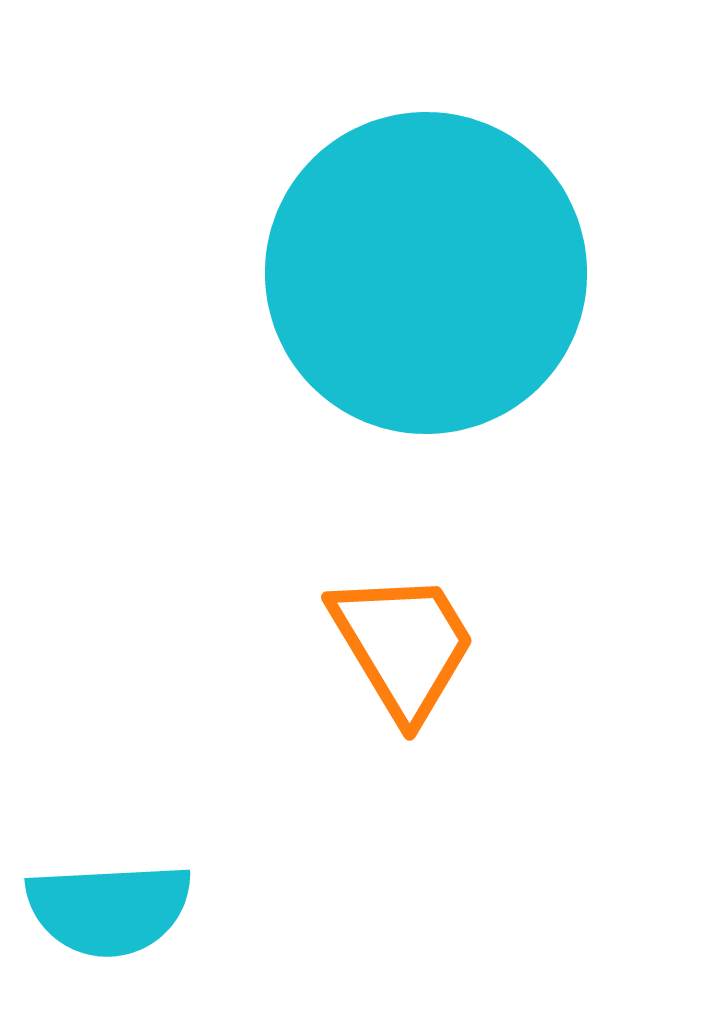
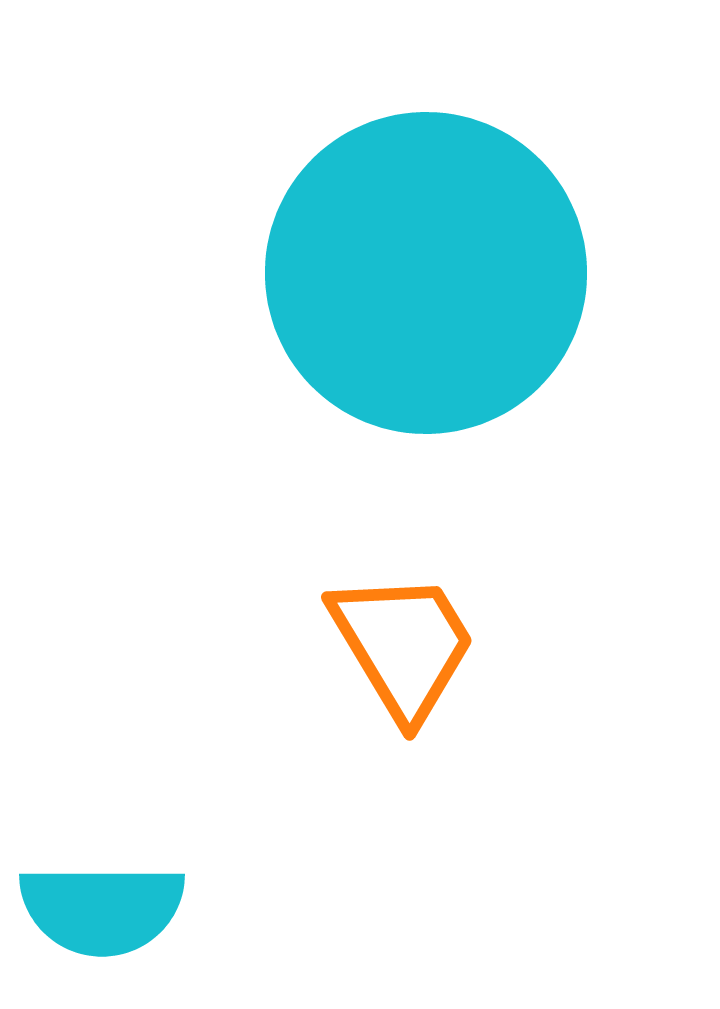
cyan semicircle: moved 7 px left; rotated 3 degrees clockwise
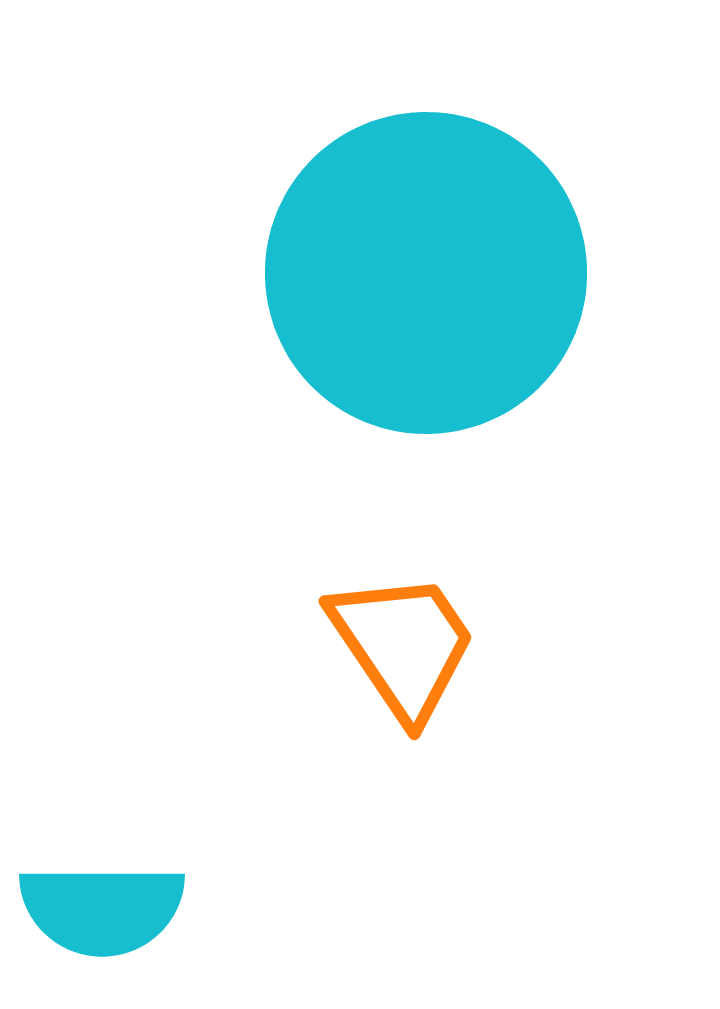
orange trapezoid: rotated 3 degrees counterclockwise
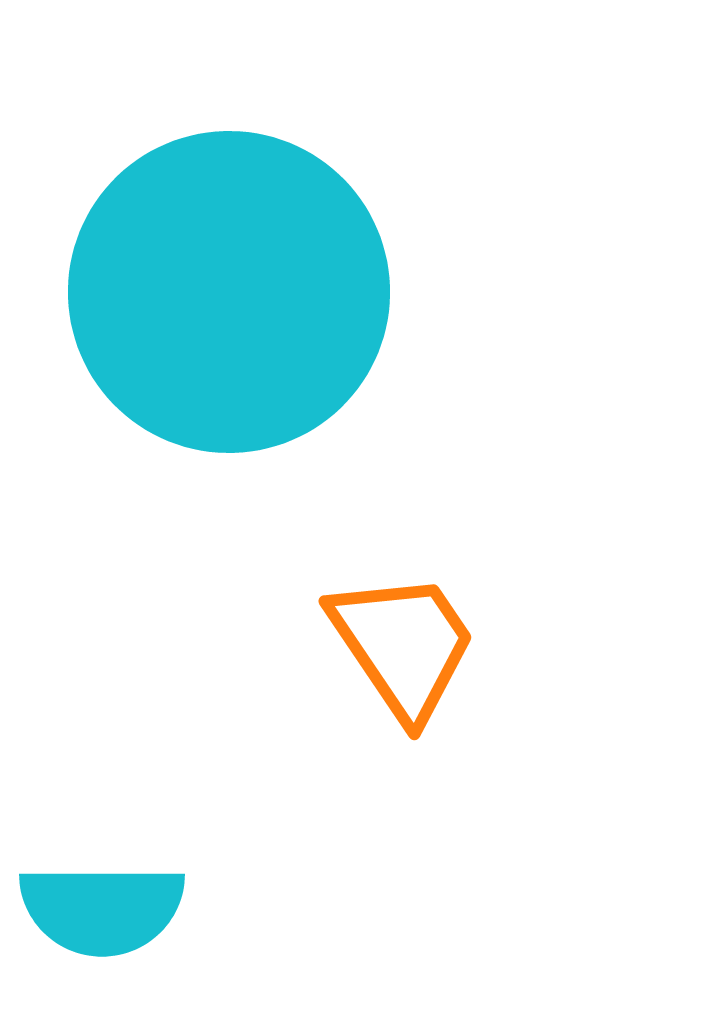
cyan circle: moved 197 px left, 19 px down
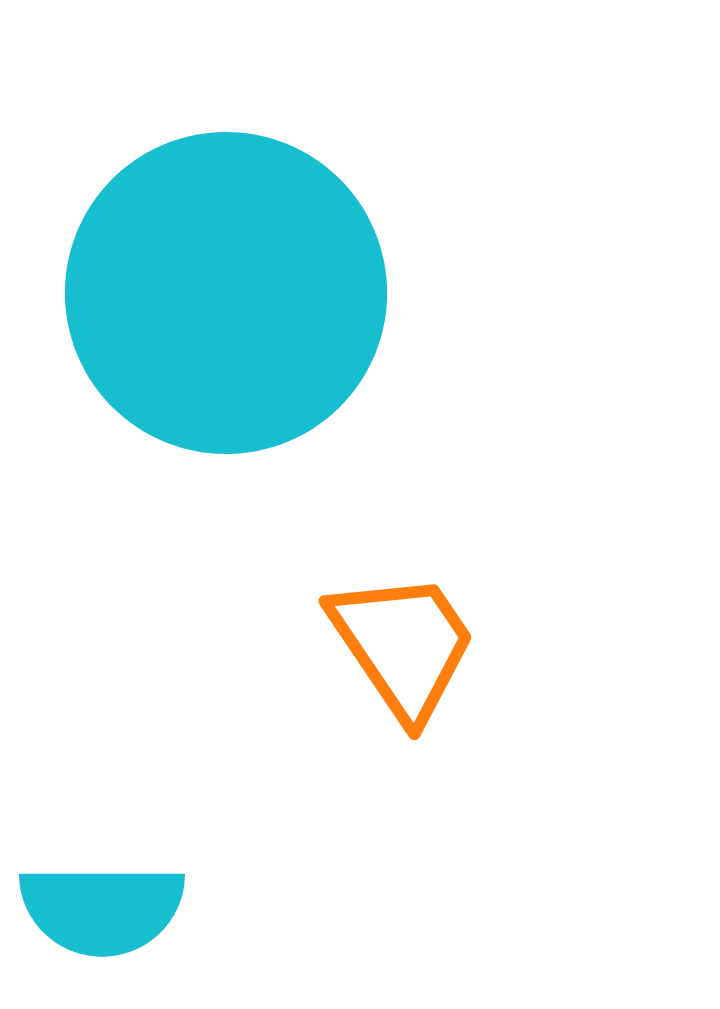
cyan circle: moved 3 px left, 1 px down
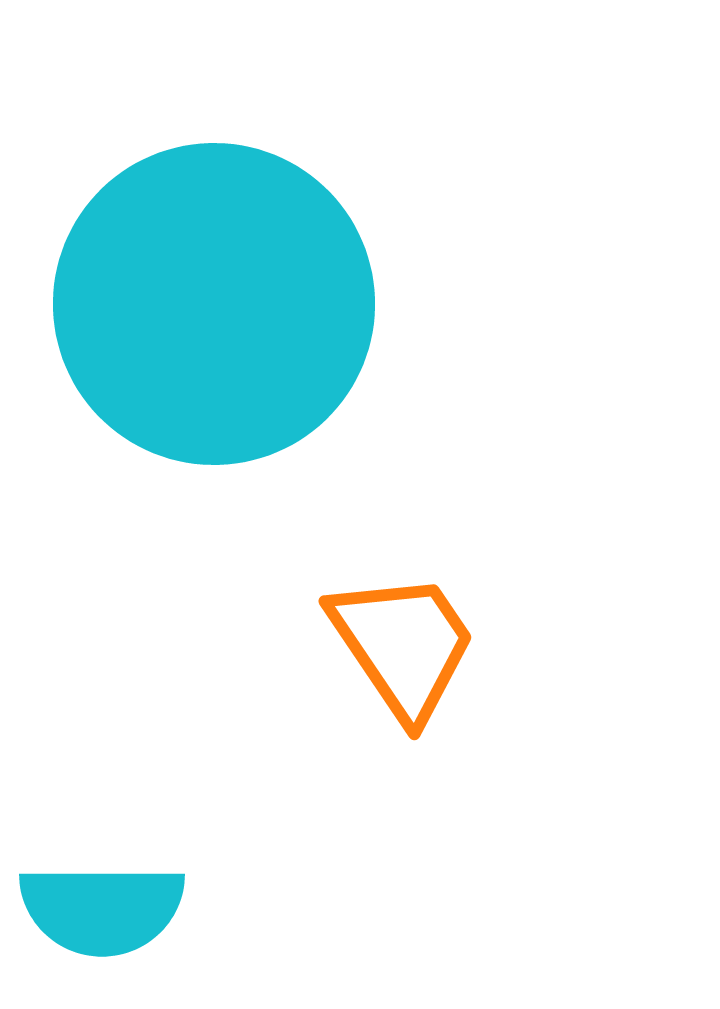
cyan circle: moved 12 px left, 11 px down
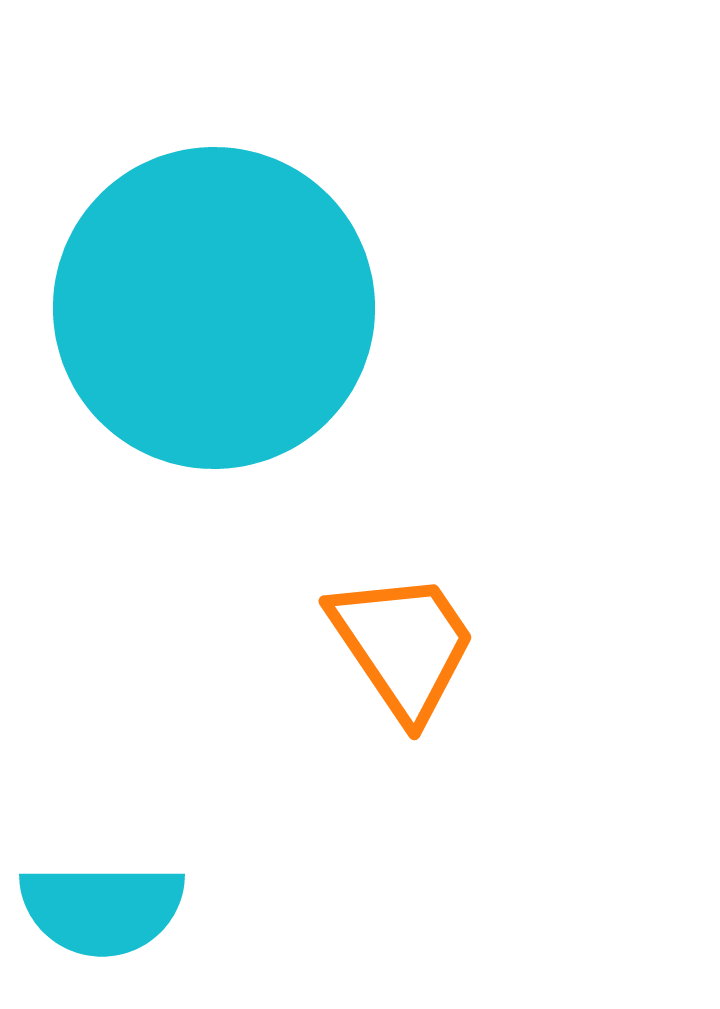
cyan circle: moved 4 px down
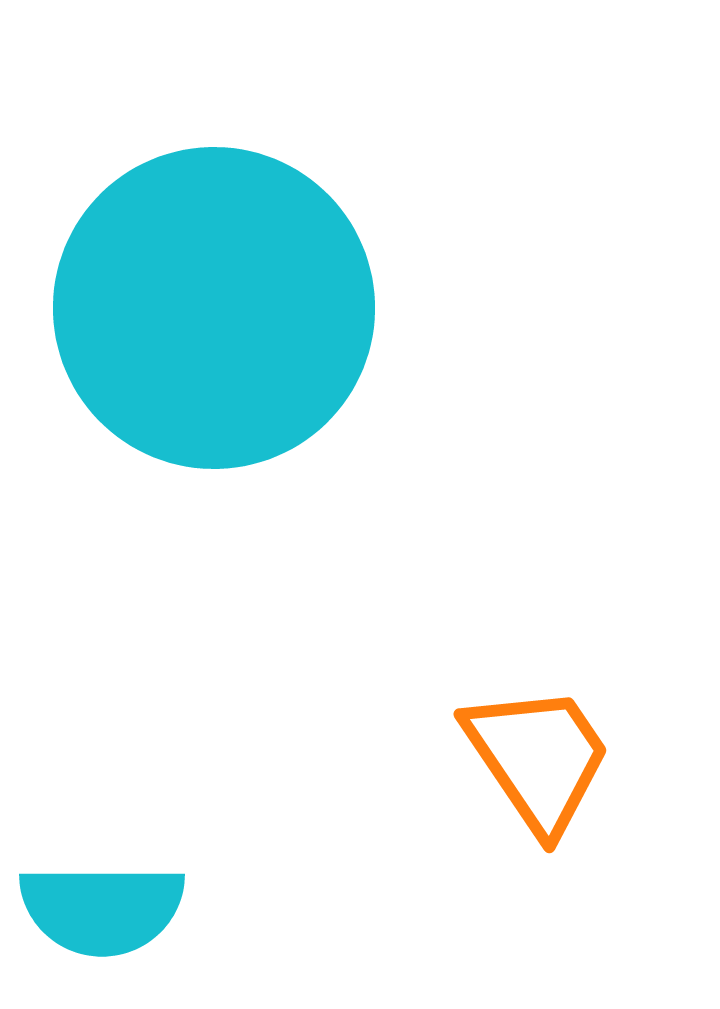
orange trapezoid: moved 135 px right, 113 px down
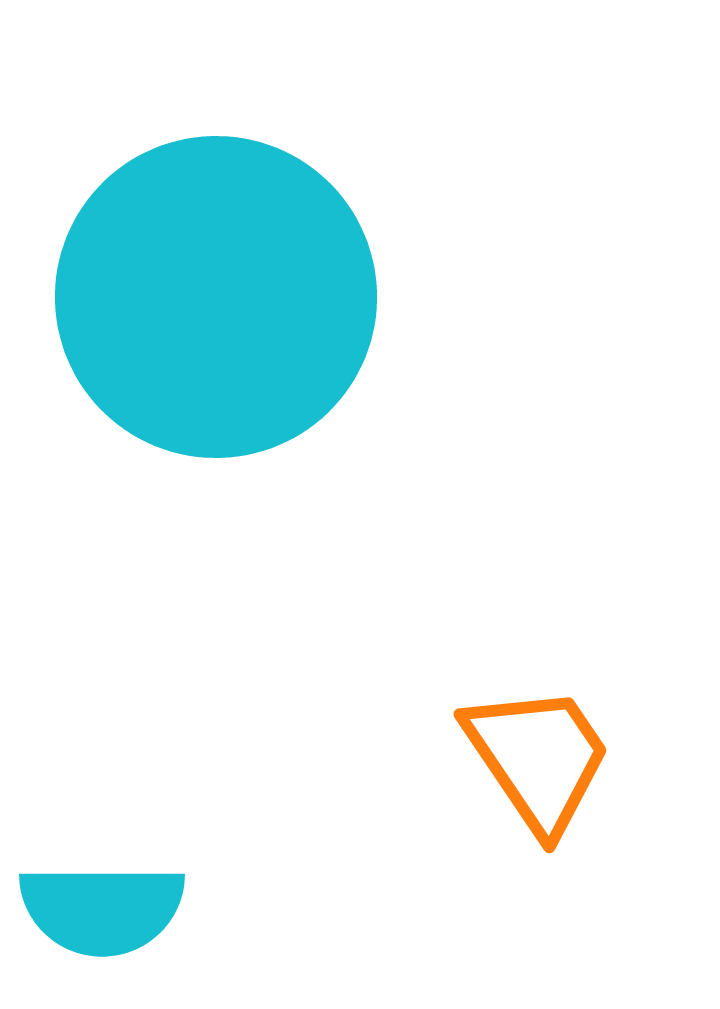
cyan circle: moved 2 px right, 11 px up
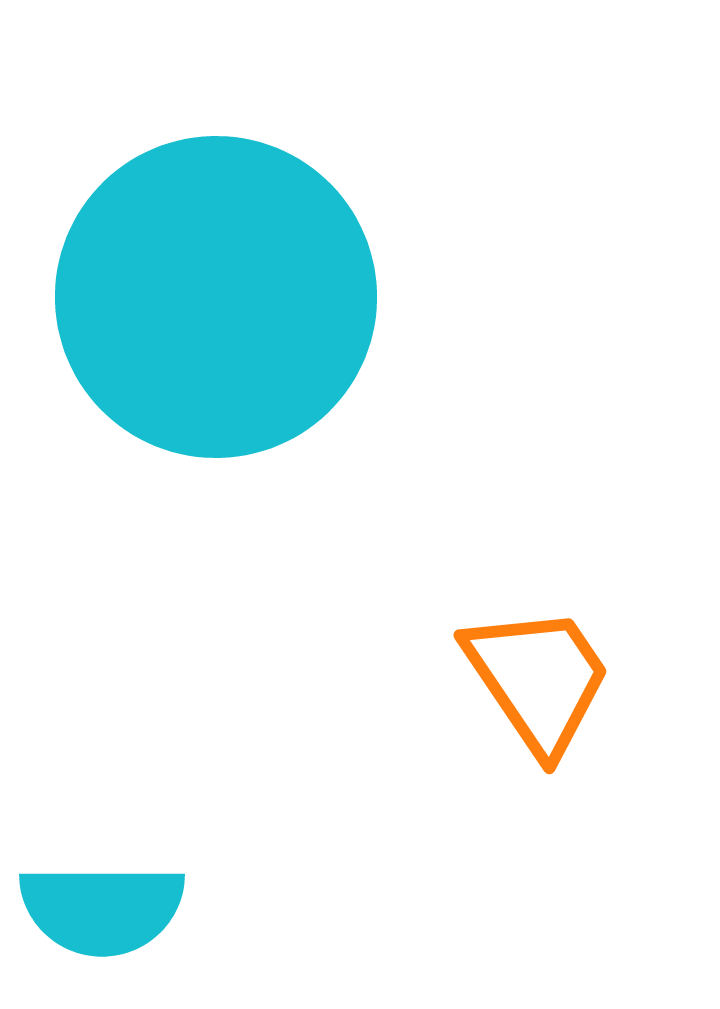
orange trapezoid: moved 79 px up
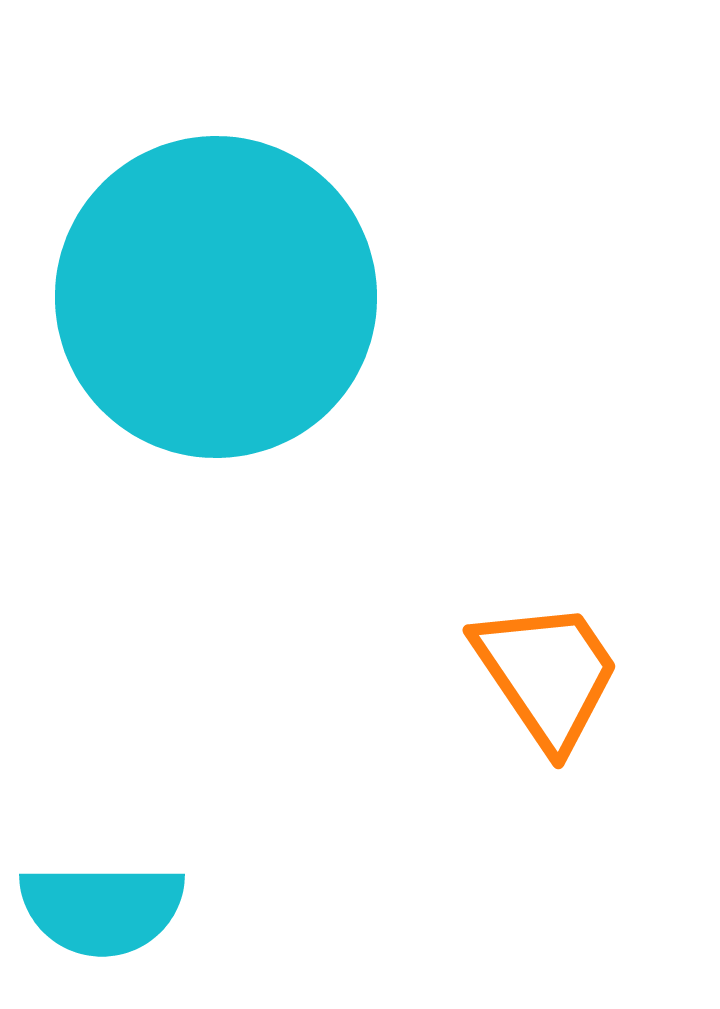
orange trapezoid: moved 9 px right, 5 px up
